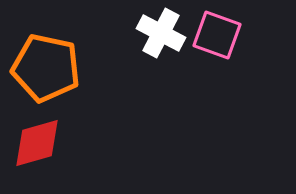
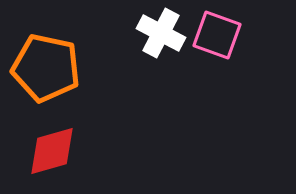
red diamond: moved 15 px right, 8 px down
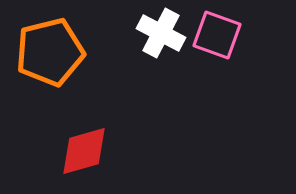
orange pentagon: moved 4 px right, 16 px up; rotated 26 degrees counterclockwise
red diamond: moved 32 px right
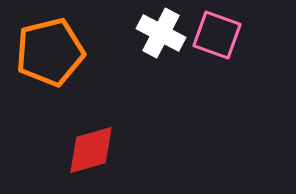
red diamond: moved 7 px right, 1 px up
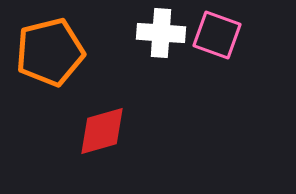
white cross: rotated 24 degrees counterclockwise
red diamond: moved 11 px right, 19 px up
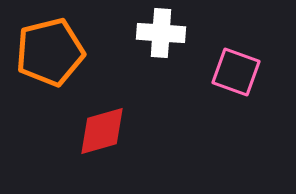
pink square: moved 19 px right, 37 px down
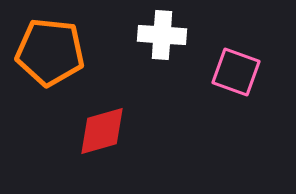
white cross: moved 1 px right, 2 px down
orange pentagon: rotated 20 degrees clockwise
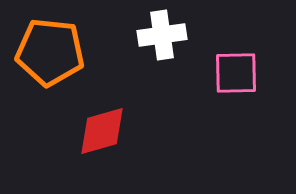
white cross: rotated 12 degrees counterclockwise
pink square: moved 1 px down; rotated 21 degrees counterclockwise
